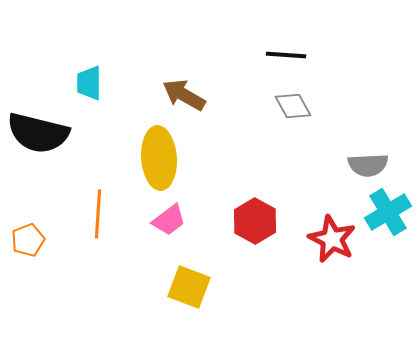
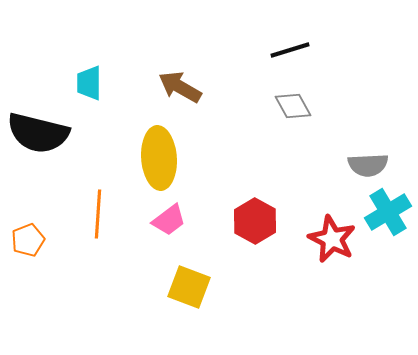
black line: moved 4 px right, 5 px up; rotated 21 degrees counterclockwise
brown arrow: moved 4 px left, 8 px up
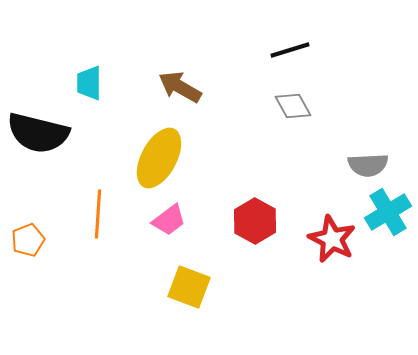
yellow ellipse: rotated 32 degrees clockwise
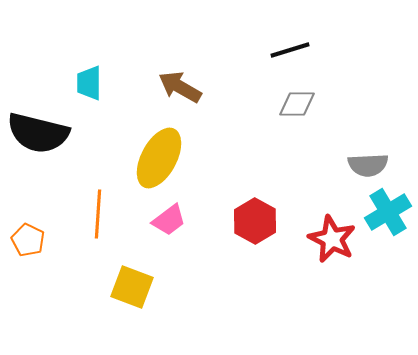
gray diamond: moved 4 px right, 2 px up; rotated 60 degrees counterclockwise
orange pentagon: rotated 24 degrees counterclockwise
yellow square: moved 57 px left
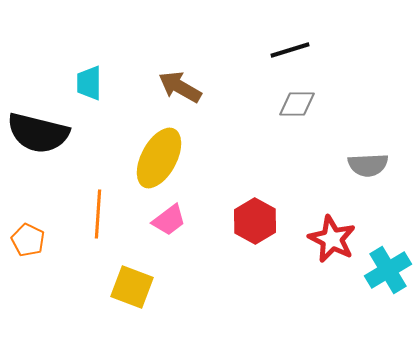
cyan cross: moved 58 px down
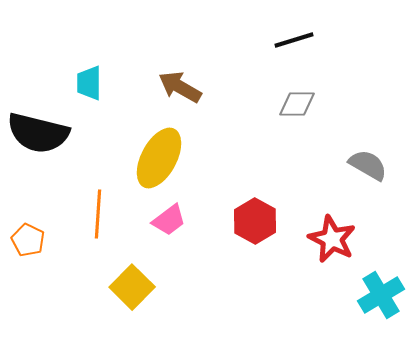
black line: moved 4 px right, 10 px up
gray semicircle: rotated 147 degrees counterclockwise
cyan cross: moved 7 px left, 25 px down
yellow square: rotated 24 degrees clockwise
